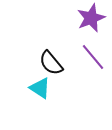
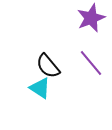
purple line: moved 2 px left, 6 px down
black semicircle: moved 3 px left, 3 px down
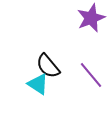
purple line: moved 12 px down
cyan triangle: moved 2 px left, 4 px up
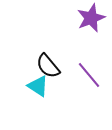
purple line: moved 2 px left
cyan triangle: moved 2 px down
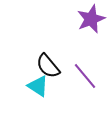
purple star: moved 1 px down
purple line: moved 4 px left, 1 px down
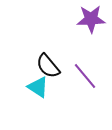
purple star: rotated 20 degrees clockwise
cyan triangle: moved 1 px down
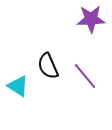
black semicircle: rotated 16 degrees clockwise
cyan triangle: moved 20 px left, 1 px up
